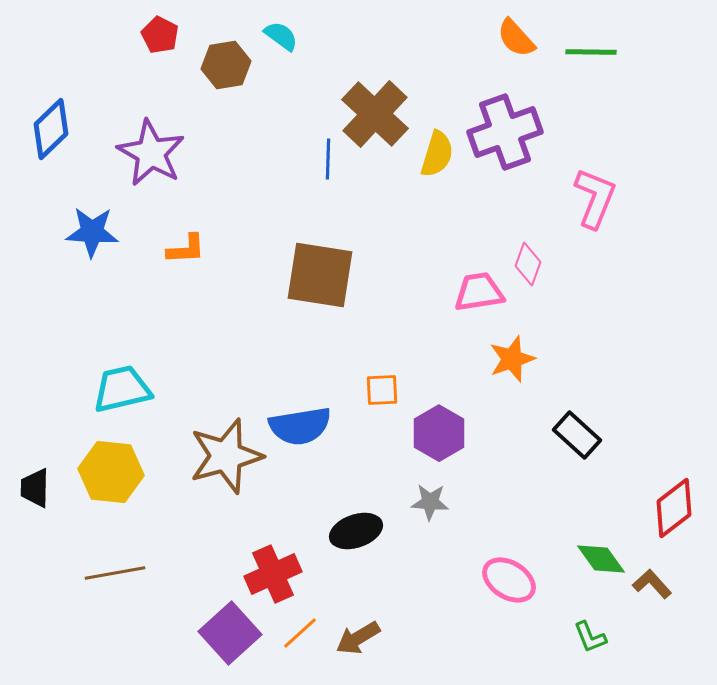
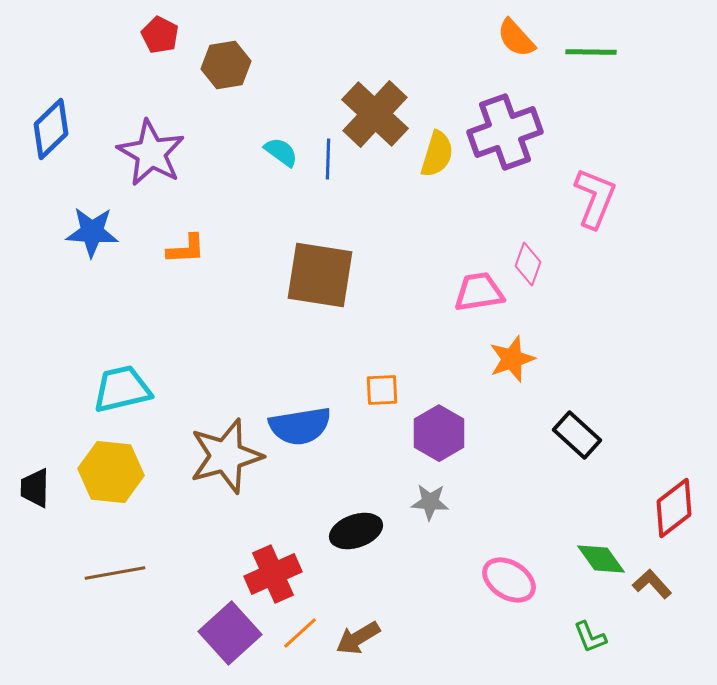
cyan semicircle: moved 116 px down
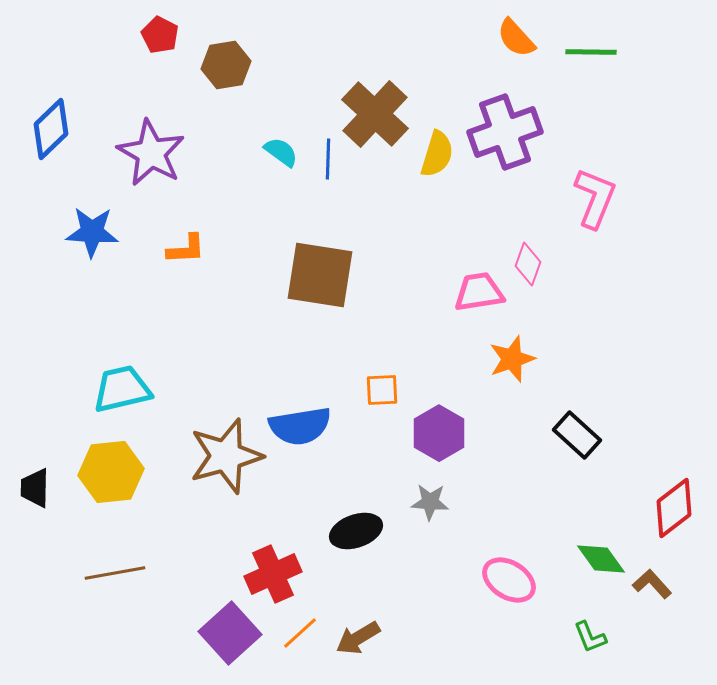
yellow hexagon: rotated 12 degrees counterclockwise
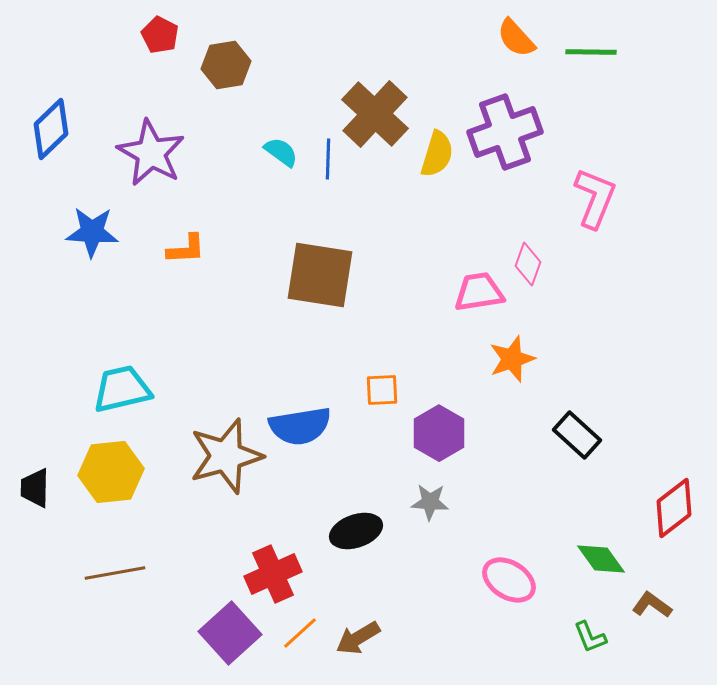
brown L-shape: moved 21 px down; rotated 12 degrees counterclockwise
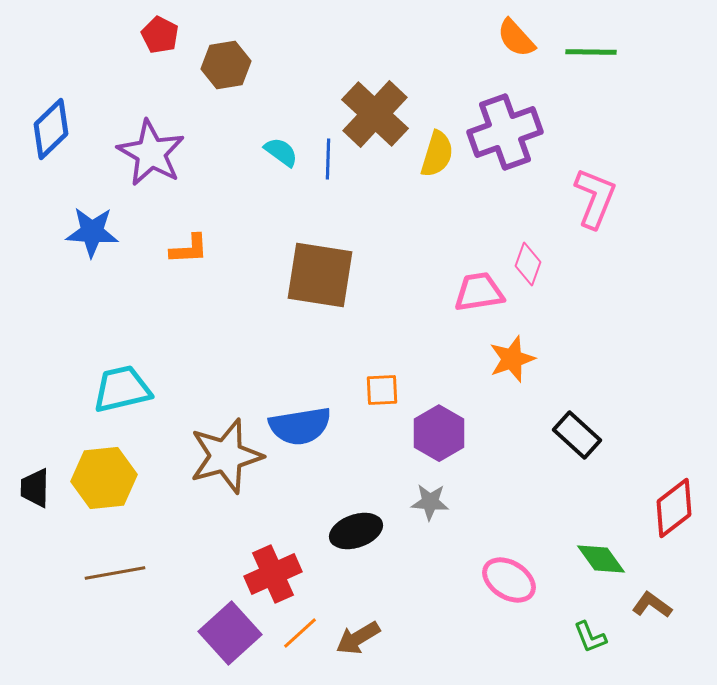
orange L-shape: moved 3 px right
yellow hexagon: moved 7 px left, 6 px down
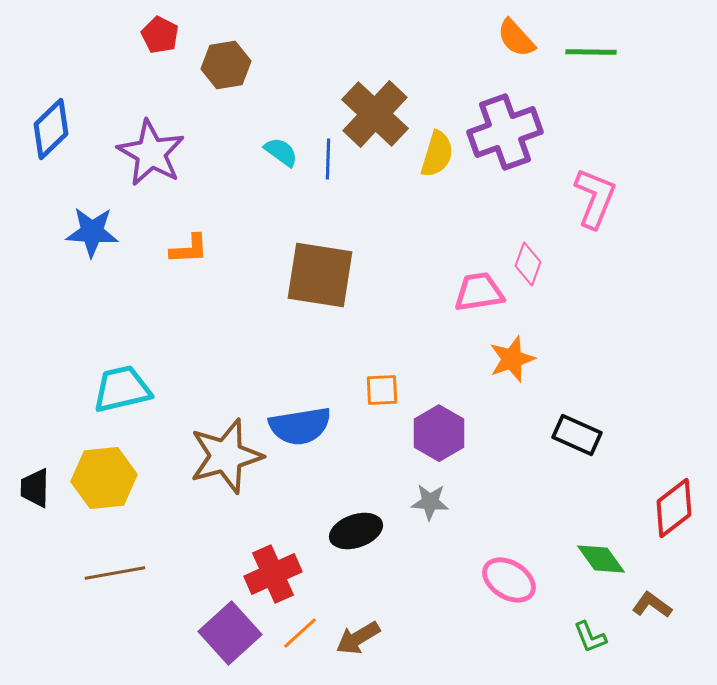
black rectangle: rotated 18 degrees counterclockwise
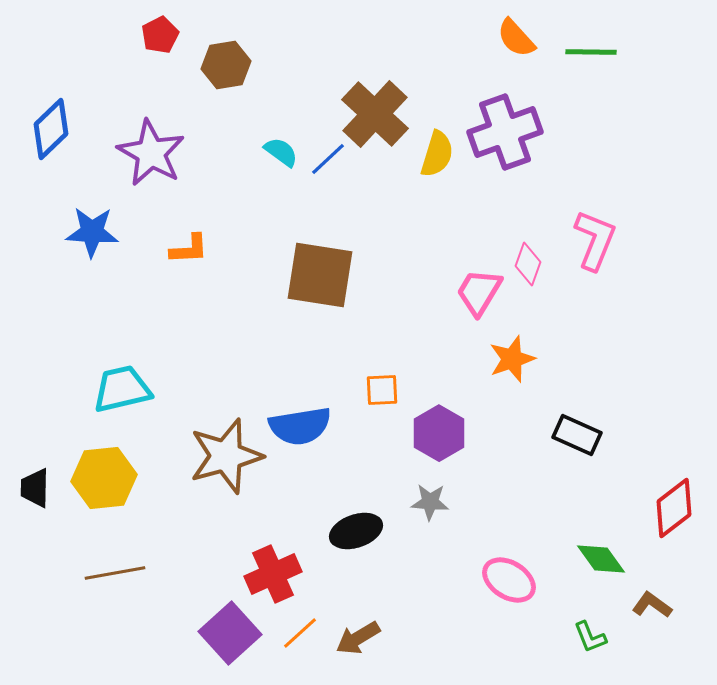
red pentagon: rotated 18 degrees clockwise
blue line: rotated 45 degrees clockwise
pink L-shape: moved 42 px down
pink trapezoid: rotated 50 degrees counterclockwise
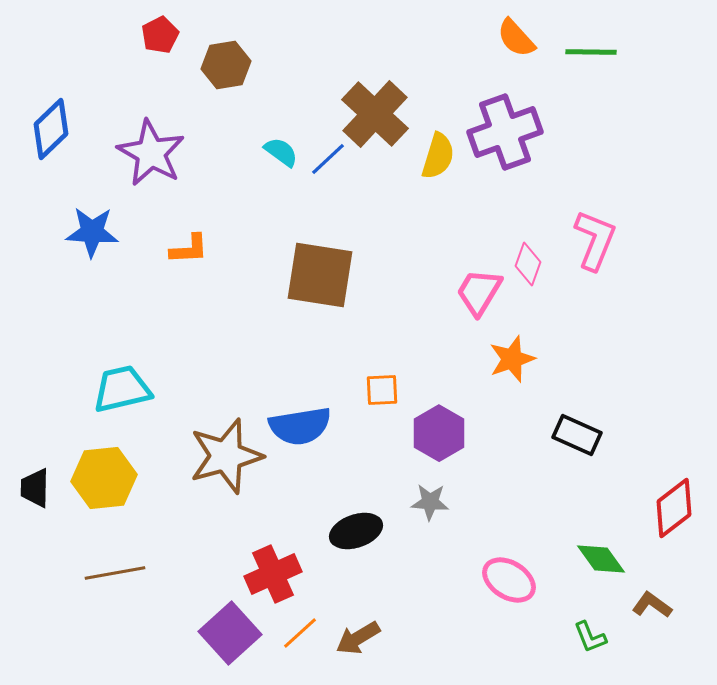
yellow semicircle: moved 1 px right, 2 px down
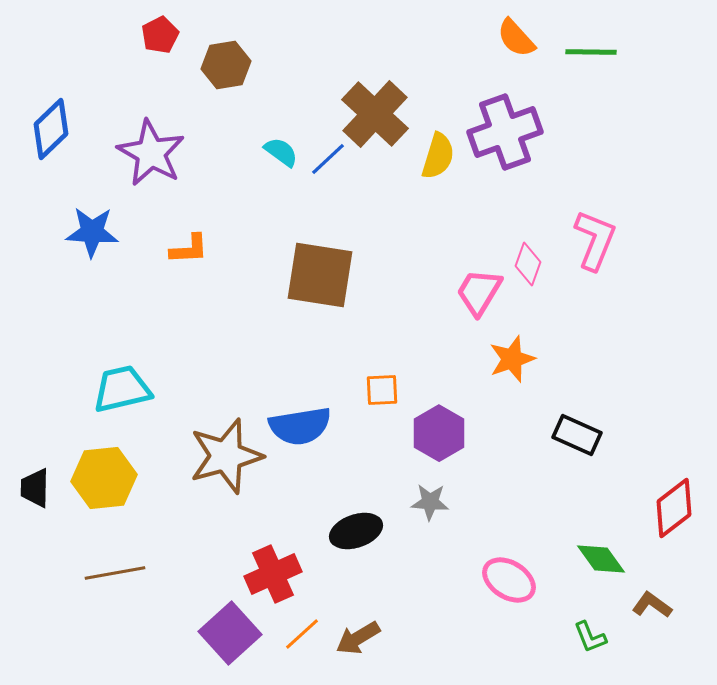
orange line: moved 2 px right, 1 px down
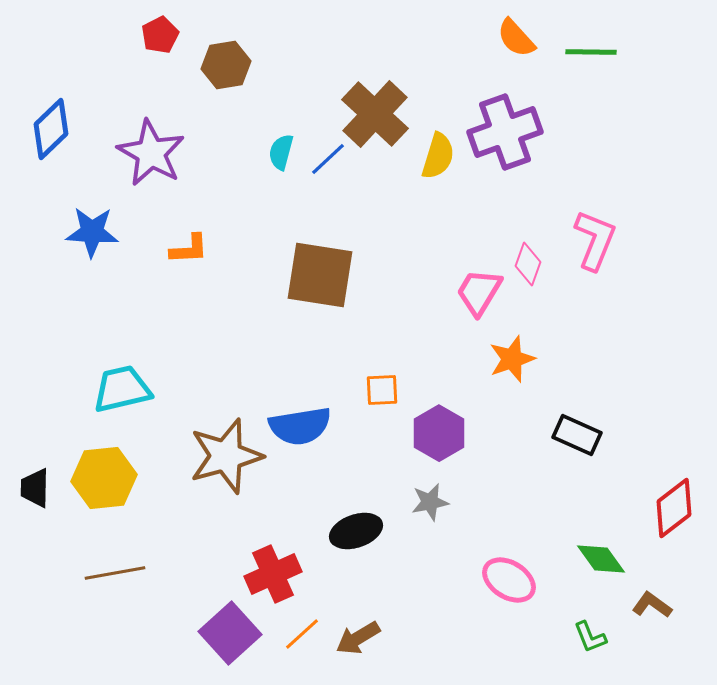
cyan semicircle: rotated 111 degrees counterclockwise
gray star: rotated 15 degrees counterclockwise
